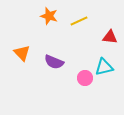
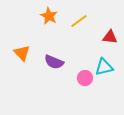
orange star: rotated 12 degrees clockwise
yellow line: rotated 12 degrees counterclockwise
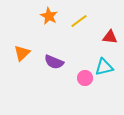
orange triangle: rotated 30 degrees clockwise
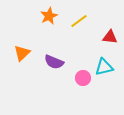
orange star: rotated 18 degrees clockwise
pink circle: moved 2 px left
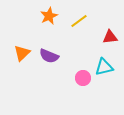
red triangle: rotated 14 degrees counterclockwise
purple semicircle: moved 5 px left, 6 px up
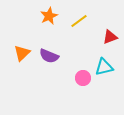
red triangle: rotated 14 degrees counterclockwise
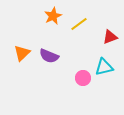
orange star: moved 4 px right
yellow line: moved 3 px down
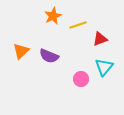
yellow line: moved 1 px left, 1 px down; rotated 18 degrees clockwise
red triangle: moved 10 px left, 2 px down
orange triangle: moved 1 px left, 2 px up
cyan triangle: rotated 36 degrees counterclockwise
pink circle: moved 2 px left, 1 px down
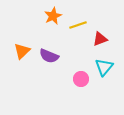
orange triangle: moved 1 px right
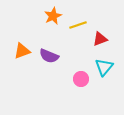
orange triangle: rotated 24 degrees clockwise
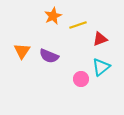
orange triangle: rotated 36 degrees counterclockwise
cyan triangle: moved 3 px left; rotated 12 degrees clockwise
